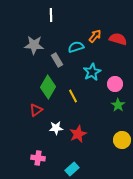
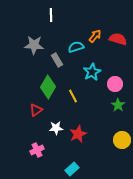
pink cross: moved 1 px left, 8 px up; rotated 32 degrees counterclockwise
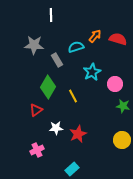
green star: moved 5 px right, 1 px down; rotated 24 degrees counterclockwise
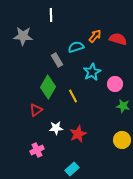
gray star: moved 11 px left, 9 px up
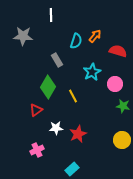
red semicircle: moved 12 px down
cyan semicircle: moved 6 px up; rotated 126 degrees clockwise
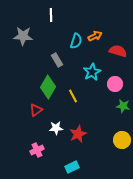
orange arrow: rotated 24 degrees clockwise
cyan rectangle: moved 2 px up; rotated 16 degrees clockwise
